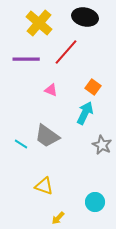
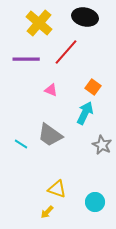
gray trapezoid: moved 3 px right, 1 px up
yellow triangle: moved 13 px right, 3 px down
yellow arrow: moved 11 px left, 6 px up
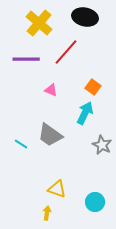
yellow arrow: moved 1 px down; rotated 144 degrees clockwise
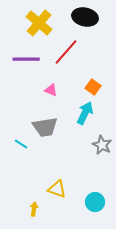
gray trapezoid: moved 5 px left, 8 px up; rotated 44 degrees counterclockwise
yellow arrow: moved 13 px left, 4 px up
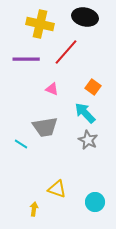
yellow cross: moved 1 px right, 1 px down; rotated 28 degrees counterclockwise
pink triangle: moved 1 px right, 1 px up
cyan arrow: rotated 70 degrees counterclockwise
gray star: moved 14 px left, 5 px up
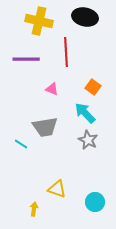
yellow cross: moved 1 px left, 3 px up
red line: rotated 44 degrees counterclockwise
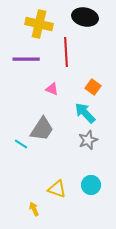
yellow cross: moved 3 px down
gray trapezoid: moved 3 px left, 2 px down; rotated 48 degrees counterclockwise
gray star: rotated 24 degrees clockwise
cyan circle: moved 4 px left, 17 px up
yellow arrow: rotated 32 degrees counterclockwise
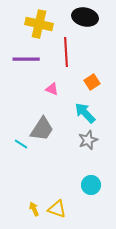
orange square: moved 1 px left, 5 px up; rotated 21 degrees clockwise
yellow triangle: moved 20 px down
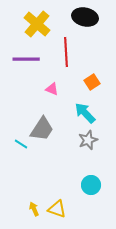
yellow cross: moved 2 px left; rotated 28 degrees clockwise
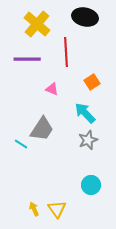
purple line: moved 1 px right
yellow triangle: rotated 36 degrees clockwise
